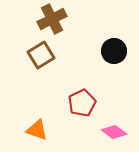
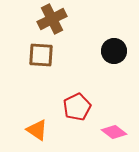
brown square: rotated 36 degrees clockwise
red pentagon: moved 5 px left, 4 px down
orange triangle: rotated 15 degrees clockwise
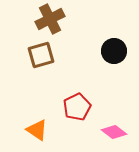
brown cross: moved 2 px left
brown square: rotated 20 degrees counterclockwise
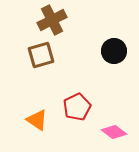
brown cross: moved 2 px right, 1 px down
orange triangle: moved 10 px up
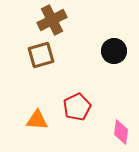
orange triangle: rotated 30 degrees counterclockwise
pink diamond: moved 7 px right; rotated 60 degrees clockwise
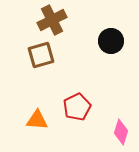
black circle: moved 3 px left, 10 px up
pink diamond: rotated 10 degrees clockwise
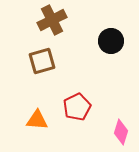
brown square: moved 1 px right, 6 px down
